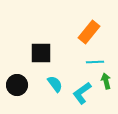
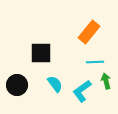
cyan L-shape: moved 2 px up
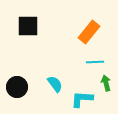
black square: moved 13 px left, 27 px up
green arrow: moved 2 px down
black circle: moved 2 px down
cyan L-shape: moved 8 px down; rotated 40 degrees clockwise
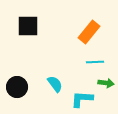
green arrow: rotated 112 degrees clockwise
